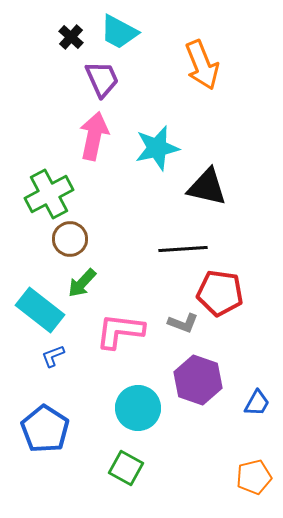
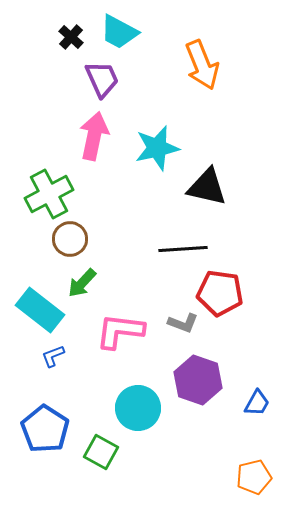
green square: moved 25 px left, 16 px up
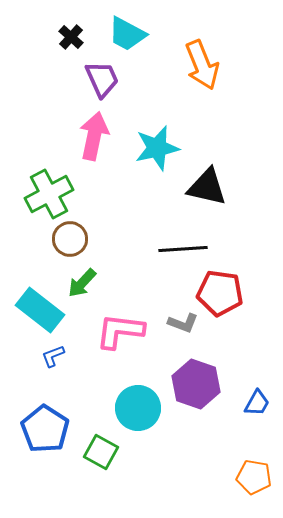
cyan trapezoid: moved 8 px right, 2 px down
purple hexagon: moved 2 px left, 4 px down
orange pentagon: rotated 24 degrees clockwise
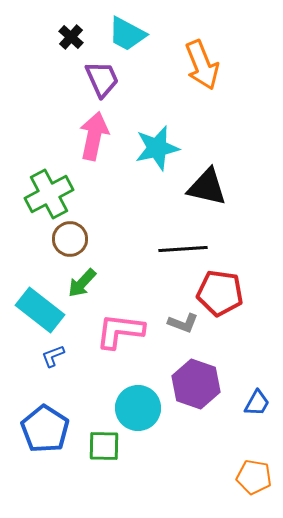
green square: moved 3 px right, 6 px up; rotated 28 degrees counterclockwise
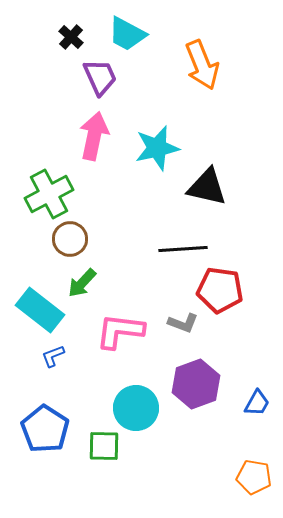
purple trapezoid: moved 2 px left, 2 px up
red pentagon: moved 3 px up
purple hexagon: rotated 21 degrees clockwise
cyan circle: moved 2 px left
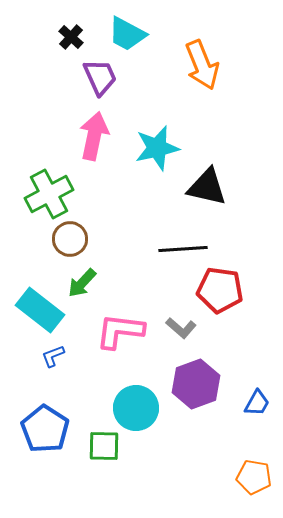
gray L-shape: moved 2 px left, 5 px down; rotated 20 degrees clockwise
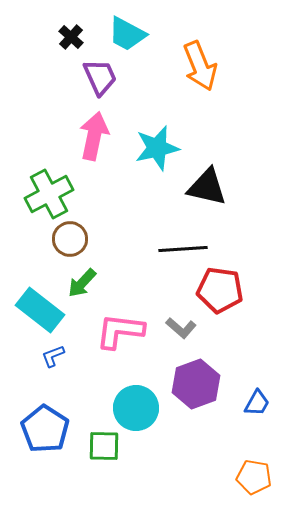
orange arrow: moved 2 px left, 1 px down
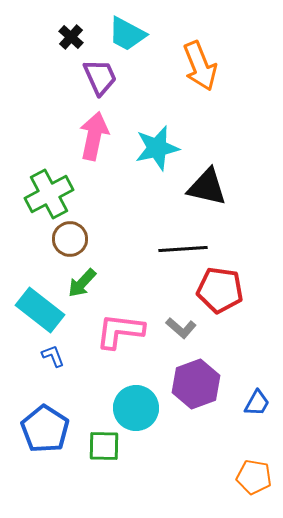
blue L-shape: rotated 90 degrees clockwise
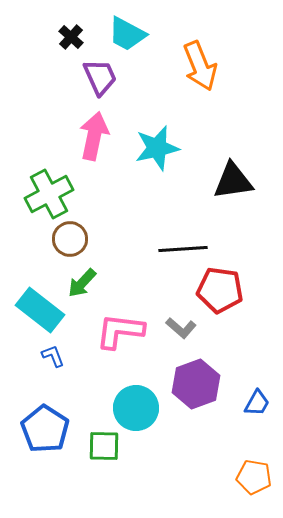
black triangle: moved 26 px right, 6 px up; rotated 21 degrees counterclockwise
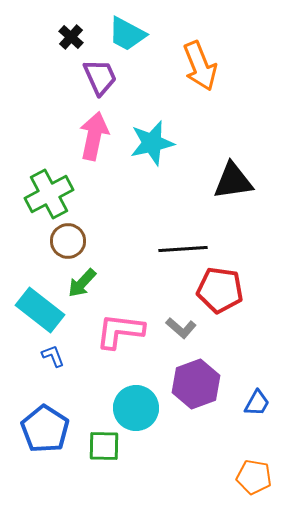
cyan star: moved 5 px left, 5 px up
brown circle: moved 2 px left, 2 px down
